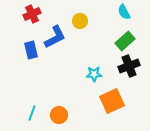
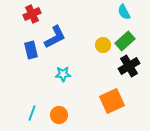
yellow circle: moved 23 px right, 24 px down
black cross: rotated 10 degrees counterclockwise
cyan star: moved 31 px left
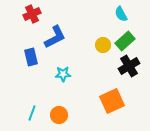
cyan semicircle: moved 3 px left, 2 px down
blue rectangle: moved 7 px down
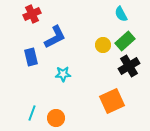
orange circle: moved 3 px left, 3 px down
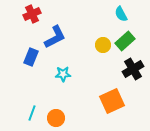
blue rectangle: rotated 36 degrees clockwise
black cross: moved 4 px right, 3 px down
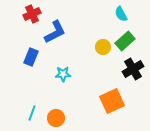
blue L-shape: moved 5 px up
yellow circle: moved 2 px down
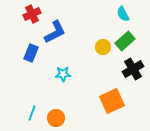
cyan semicircle: moved 2 px right
blue rectangle: moved 4 px up
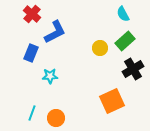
red cross: rotated 24 degrees counterclockwise
yellow circle: moved 3 px left, 1 px down
cyan star: moved 13 px left, 2 px down
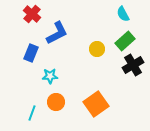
blue L-shape: moved 2 px right, 1 px down
yellow circle: moved 3 px left, 1 px down
black cross: moved 4 px up
orange square: moved 16 px left, 3 px down; rotated 10 degrees counterclockwise
orange circle: moved 16 px up
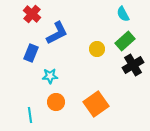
cyan line: moved 2 px left, 2 px down; rotated 28 degrees counterclockwise
